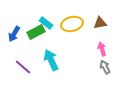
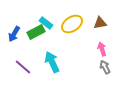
yellow ellipse: rotated 20 degrees counterclockwise
cyan arrow: moved 1 px right, 2 px down
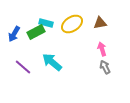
cyan rectangle: rotated 24 degrees counterclockwise
cyan arrow: rotated 25 degrees counterclockwise
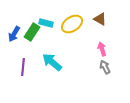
brown triangle: moved 4 px up; rotated 40 degrees clockwise
green rectangle: moved 4 px left; rotated 30 degrees counterclockwise
purple line: rotated 54 degrees clockwise
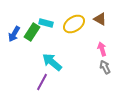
yellow ellipse: moved 2 px right
purple line: moved 19 px right, 15 px down; rotated 24 degrees clockwise
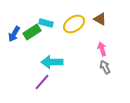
green rectangle: rotated 24 degrees clockwise
cyan arrow: rotated 40 degrees counterclockwise
purple line: rotated 12 degrees clockwise
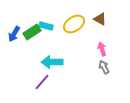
cyan rectangle: moved 3 px down
gray arrow: moved 1 px left
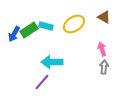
brown triangle: moved 4 px right, 2 px up
green rectangle: moved 3 px left, 2 px up
gray arrow: rotated 32 degrees clockwise
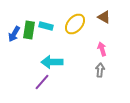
yellow ellipse: moved 1 px right; rotated 15 degrees counterclockwise
green rectangle: rotated 48 degrees counterclockwise
gray arrow: moved 4 px left, 3 px down
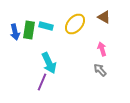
blue arrow: moved 1 px right, 2 px up; rotated 42 degrees counterclockwise
cyan arrow: moved 3 px left, 1 px down; rotated 115 degrees counterclockwise
gray arrow: rotated 48 degrees counterclockwise
purple line: rotated 18 degrees counterclockwise
